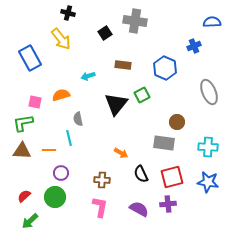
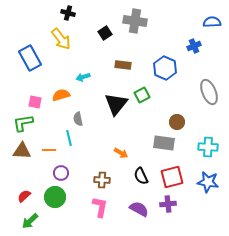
cyan arrow: moved 5 px left, 1 px down
black semicircle: moved 2 px down
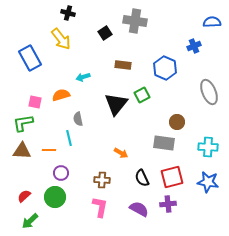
black semicircle: moved 1 px right, 2 px down
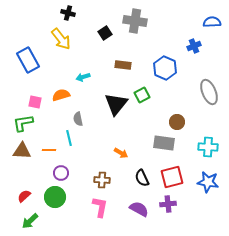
blue rectangle: moved 2 px left, 2 px down
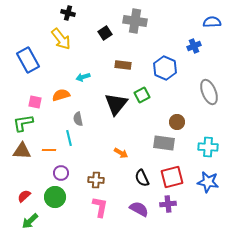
brown cross: moved 6 px left
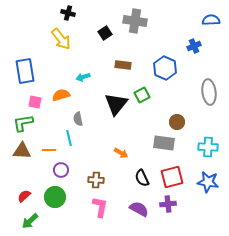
blue semicircle: moved 1 px left, 2 px up
blue rectangle: moved 3 px left, 11 px down; rotated 20 degrees clockwise
gray ellipse: rotated 15 degrees clockwise
purple circle: moved 3 px up
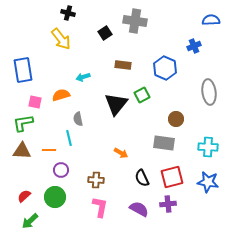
blue rectangle: moved 2 px left, 1 px up
brown circle: moved 1 px left, 3 px up
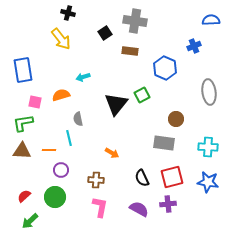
brown rectangle: moved 7 px right, 14 px up
orange arrow: moved 9 px left
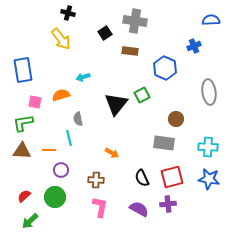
blue star: moved 1 px right, 3 px up
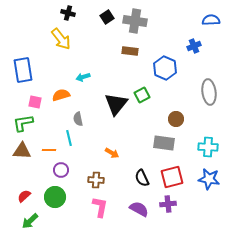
black square: moved 2 px right, 16 px up
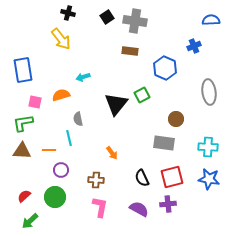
orange arrow: rotated 24 degrees clockwise
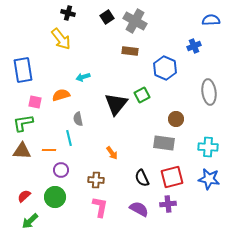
gray cross: rotated 20 degrees clockwise
